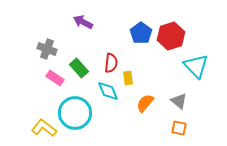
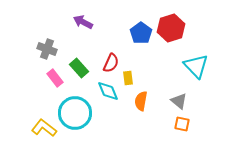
red hexagon: moved 8 px up
red semicircle: rotated 18 degrees clockwise
pink rectangle: rotated 18 degrees clockwise
orange semicircle: moved 4 px left, 2 px up; rotated 30 degrees counterclockwise
orange square: moved 3 px right, 4 px up
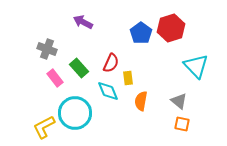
yellow L-shape: moved 1 px up; rotated 65 degrees counterclockwise
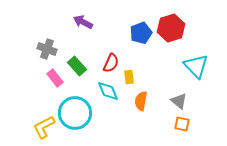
blue pentagon: rotated 15 degrees clockwise
green rectangle: moved 2 px left, 2 px up
yellow rectangle: moved 1 px right, 1 px up
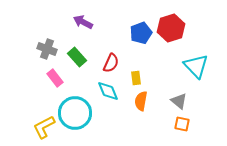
green rectangle: moved 9 px up
yellow rectangle: moved 7 px right, 1 px down
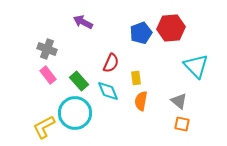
red hexagon: rotated 12 degrees clockwise
green rectangle: moved 2 px right, 24 px down
pink rectangle: moved 7 px left, 3 px up
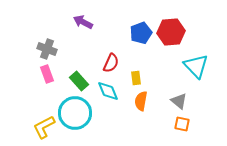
red hexagon: moved 4 px down
pink rectangle: moved 1 px left, 1 px up; rotated 18 degrees clockwise
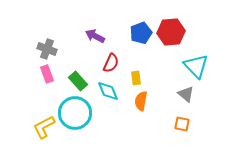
purple arrow: moved 12 px right, 14 px down
green rectangle: moved 1 px left
gray triangle: moved 7 px right, 7 px up
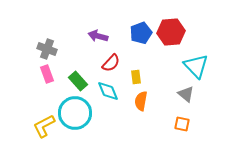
purple arrow: moved 3 px right; rotated 12 degrees counterclockwise
red semicircle: rotated 18 degrees clockwise
yellow rectangle: moved 1 px up
yellow L-shape: moved 1 px up
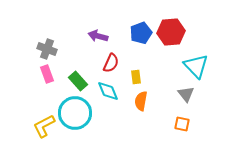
red semicircle: rotated 18 degrees counterclockwise
gray triangle: rotated 12 degrees clockwise
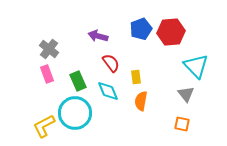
blue pentagon: moved 4 px up
gray cross: moved 2 px right; rotated 18 degrees clockwise
red semicircle: rotated 60 degrees counterclockwise
green rectangle: rotated 18 degrees clockwise
